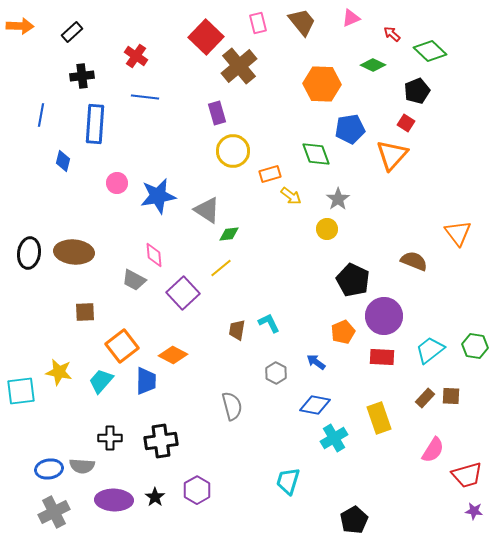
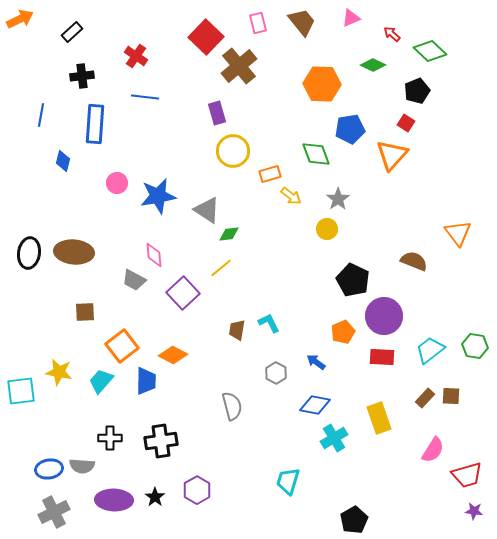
orange arrow at (20, 26): moved 7 px up; rotated 28 degrees counterclockwise
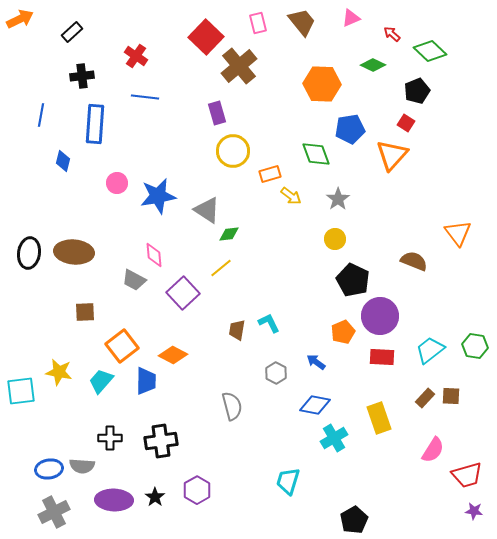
yellow circle at (327, 229): moved 8 px right, 10 px down
purple circle at (384, 316): moved 4 px left
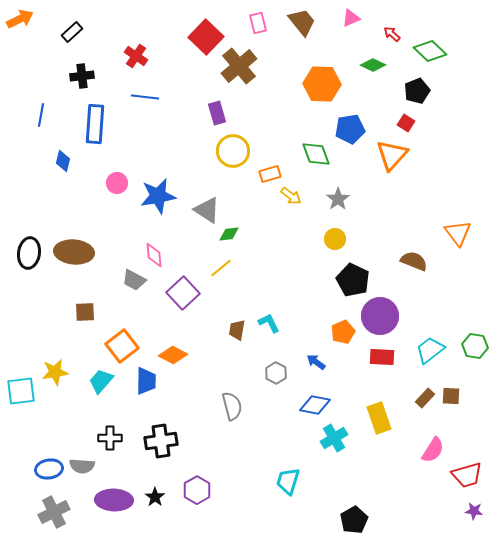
yellow star at (59, 372): moved 4 px left; rotated 20 degrees counterclockwise
